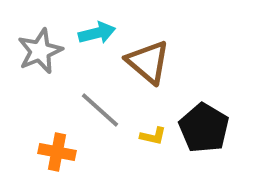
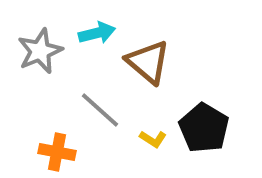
yellow L-shape: moved 3 px down; rotated 20 degrees clockwise
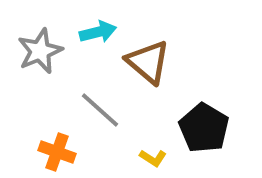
cyan arrow: moved 1 px right, 1 px up
yellow L-shape: moved 19 px down
orange cross: rotated 9 degrees clockwise
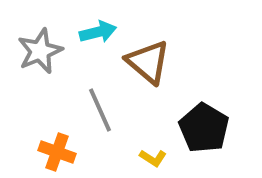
gray line: rotated 24 degrees clockwise
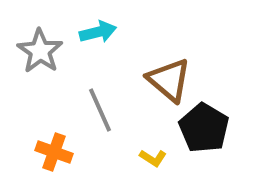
gray star: rotated 15 degrees counterclockwise
brown triangle: moved 21 px right, 18 px down
orange cross: moved 3 px left
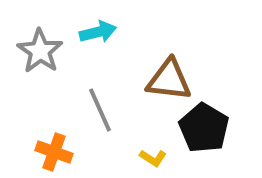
brown triangle: rotated 33 degrees counterclockwise
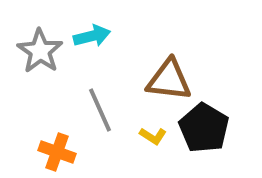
cyan arrow: moved 6 px left, 4 px down
orange cross: moved 3 px right
yellow L-shape: moved 22 px up
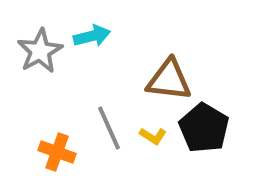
gray star: rotated 9 degrees clockwise
gray line: moved 9 px right, 18 px down
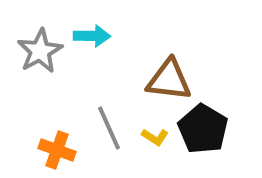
cyan arrow: rotated 15 degrees clockwise
black pentagon: moved 1 px left, 1 px down
yellow L-shape: moved 2 px right, 1 px down
orange cross: moved 2 px up
